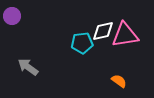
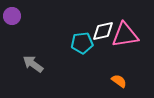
gray arrow: moved 5 px right, 3 px up
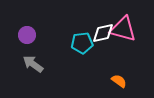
purple circle: moved 15 px right, 19 px down
white diamond: moved 2 px down
pink triangle: moved 2 px left, 6 px up; rotated 24 degrees clockwise
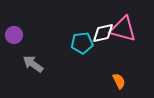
purple circle: moved 13 px left
orange semicircle: rotated 28 degrees clockwise
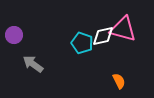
white diamond: moved 3 px down
cyan pentagon: rotated 25 degrees clockwise
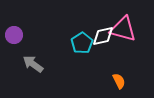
cyan pentagon: rotated 20 degrees clockwise
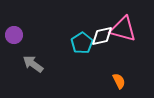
white diamond: moved 1 px left
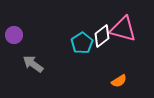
white diamond: rotated 25 degrees counterclockwise
orange semicircle: rotated 84 degrees clockwise
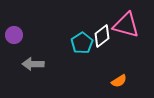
pink triangle: moved 3 px right, 4 px up
gray arrow: rotated 35 degrees counterclockwise
